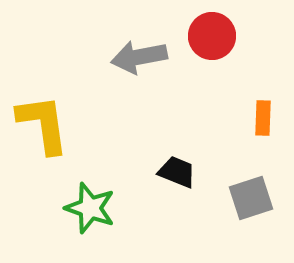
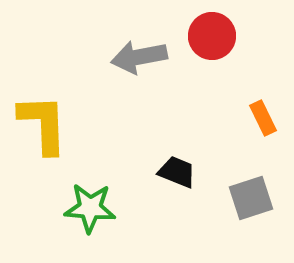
orange rectangle: rotated 28 degrees counterclockwise
yellow L-shape: rotated 6 degrees clockwise
green star: rotated 15 degrees counterclockwise
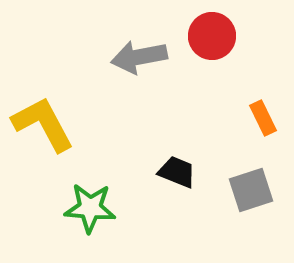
yellow L-shape: rotated 26 degrees counterclockwise
gray square: moved 8 px up
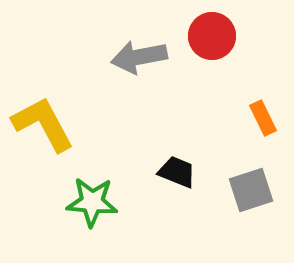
green star: moved 2 px right, 6 px up
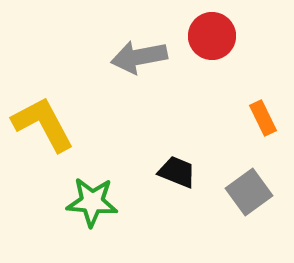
gray square: moved 2 px left, 2 px down; rotated 18 degrees counterclockwise
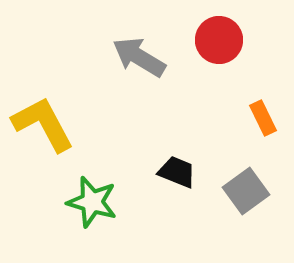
red circle: moved 7 px right, 4 px down
gray arrow: rotated 42 degrees clockwise
gray square: moved 3 px left, 1 px up
green star: rotated 12 degrees clockwise
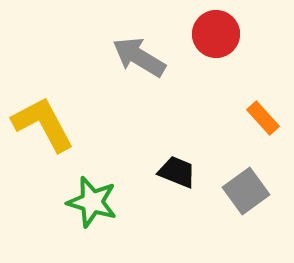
red circle: moved 3 px left, 6 px up
orange rectangle: rotated 16 degrees counterclockwise
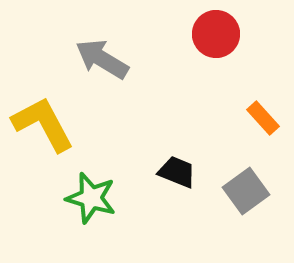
gray arrow: moved 37 px left, 2 px down
green star: moved 1 px left, 4 px up
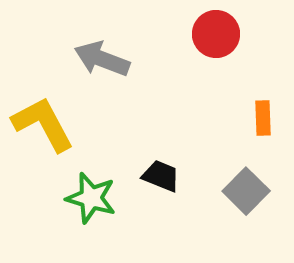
gray arrow: rotated 10 degrees counterclockwise
orange rectangle: rotated 40 degrees clockwise
black trapezoid: moved 16 px left, 4 px down
gray square: rotated 9 degrees counterclockwise
